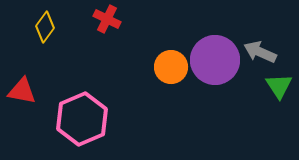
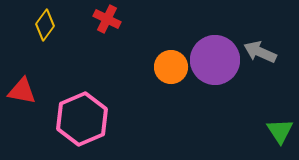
yellow diamond: moved 2 px up
green triangle: moved 1 px right, 45 px down
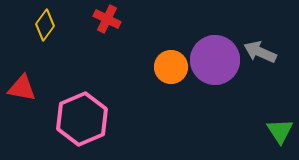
red triangle: moved 3 px up
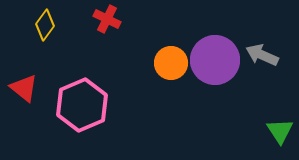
gray arrow: moved 2 px right, 3 px down
orange circle: moved 4 px up
red triangle: moved 2 px right; rotated 28 degrees clockwise
pink hexagon: moved 14 px up
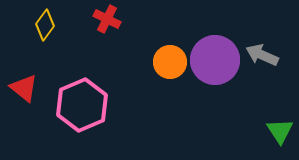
orange circle: moved 1 px left, 1 px up
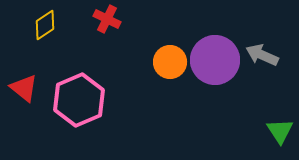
yellow diamond: rotated 20 degrees clockwise
pink hexagon: moved 3 px left, 5 px up
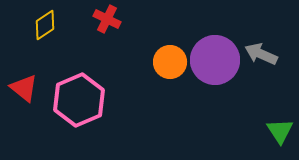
gray arrow: moved 1 px left, 1 px up
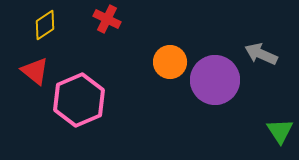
purple circle: moved 20 px down
red triangle: moved 11 px right, 17 px up
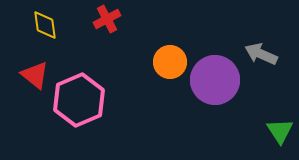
red cross: rotated 36 degrees clockwise
yellow diamond: rotated 64 degrees counterclockwise
red triangle: moved 4 px down
